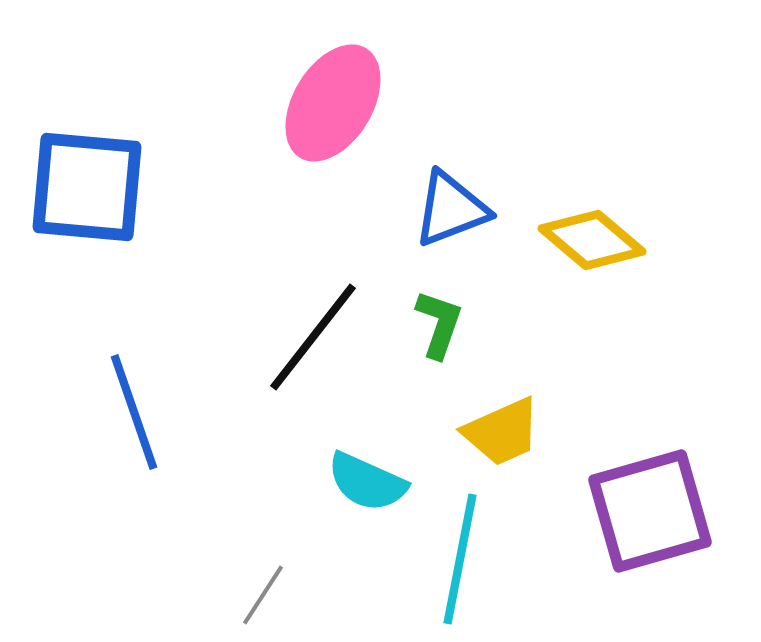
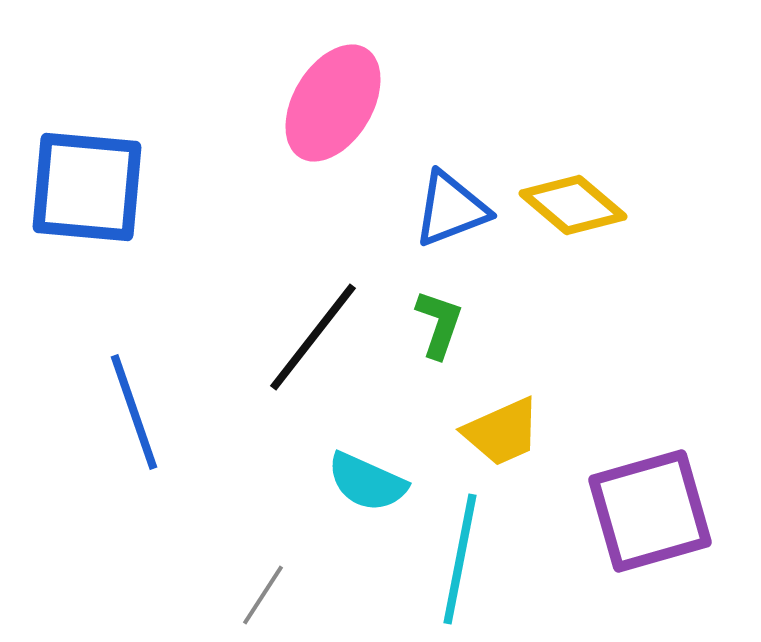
yellow diamond: moved 19 px left, 35 px up
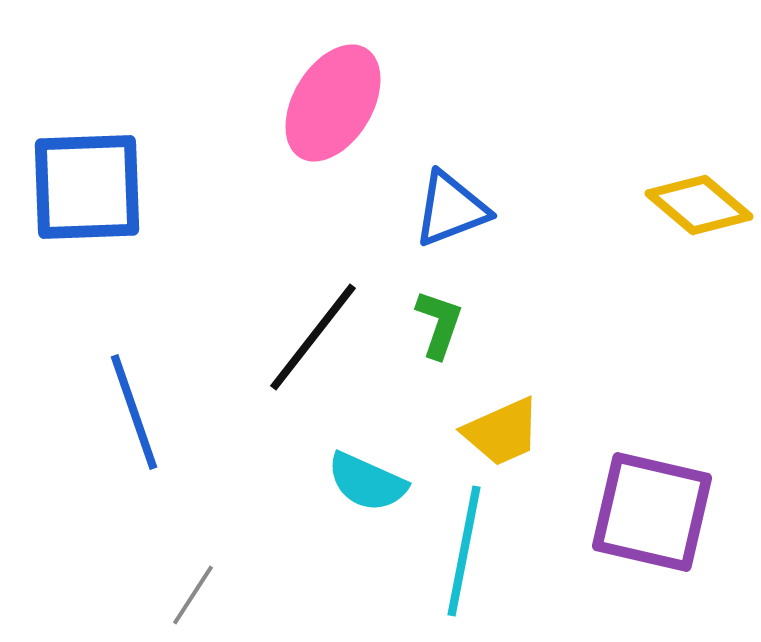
blue square: rotated 7 degrees counterclockwise
yellow diamond: moved 126 px right
purple square: moved 2 px right, 1 px down; rotated 29 degrees clockwise
cyan line: moved 4 px right, 8 px up
gray line: moved 70 px left
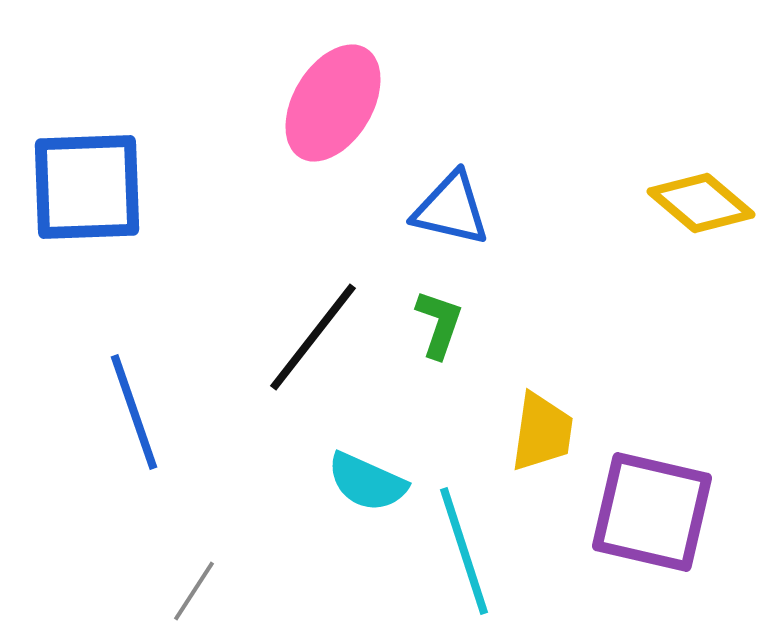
yellow diamond: moved 2 px right, 2 px up
blue triangle: rotated 34 degrees clockwise
yellow trapezoid: moved 40 px right; rotated 58 degrees counterclockwise
cyan line: rotated 29 degrees counterclockwise
gray line: moved 1 px right, 4 px up
